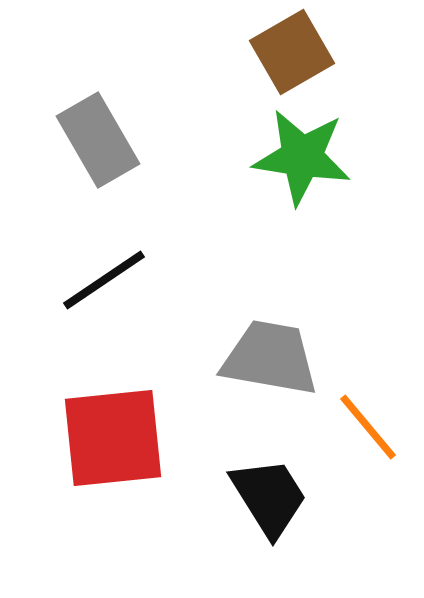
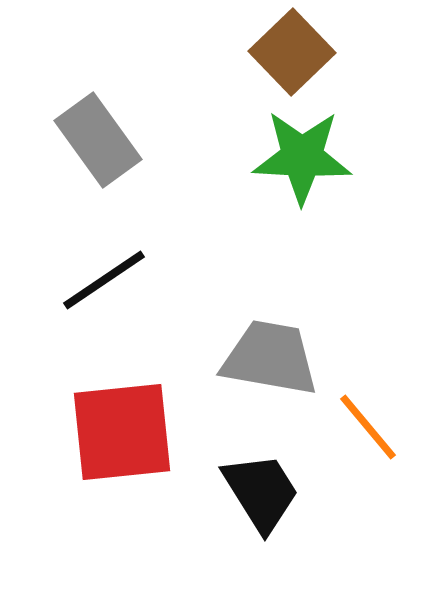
brown square: rotated 14 degrees counterclockwise
gray rectangle: rotated 6 degrees counterclockwise
green star: rotated 6 degrees counterclockwise
red square: moved 9 px right, 6 px up
black trapezoid: moved 8 px left, 5 px up
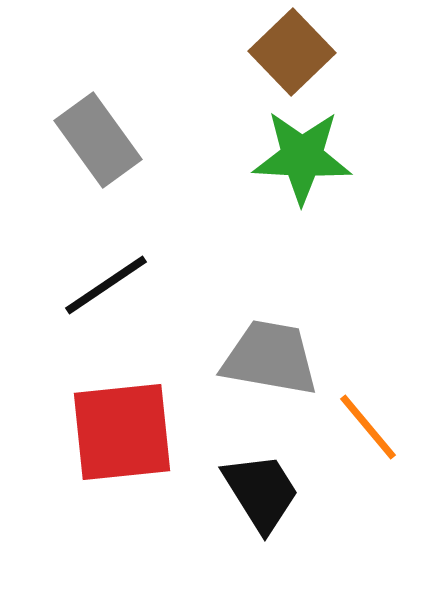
black line: moved 2 px right, 5 px down
